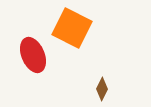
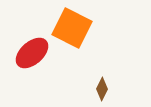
red ellipse: moved 1 px left, 2 px up; rotated 72 degrees clockwise
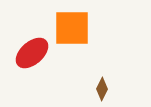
orange square: rotated 27 degrees counterclockwise
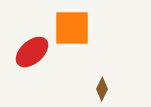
red ellipse: moved 1 px up
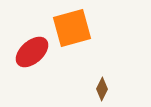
orange square: rotated 15 degrees counterclockwise
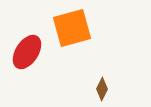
red ellipse: moved 5 px left; rotated 16 degrees counterclockwise
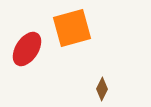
red ellipse: moved 3 px up
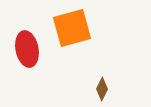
red ellipse: rotated 44 degrees counterclockwise
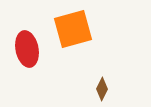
orange square: moved 1 px right, 1 px down
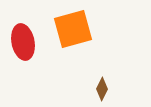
red ellipse: moved 4 px left, 7 px up
